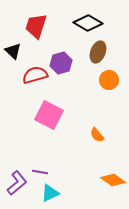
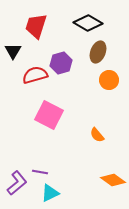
black triangle: rotated 18 degrees clockwise
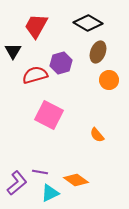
red trapezoid: rotated 12 degrees clockwise
orange diamond: moved 37 px left
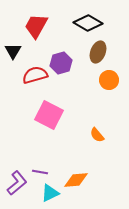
orange diamond: rotated 40 degrees counterclockwise
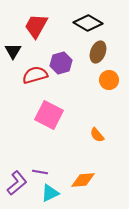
orange diamond: moved 7 px right
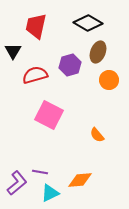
red trapezoid: rotated 16 degrees counterclockwise
purple hexagon: moved 9 px right, 2 px down
orange diamond: moved 3 px left
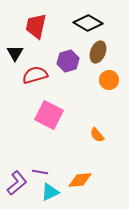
black triangle: moved 2 px right, 2 px down
purple hexagon: moved 2 px left, 4 px up
cyan triangle: moved 1 px up
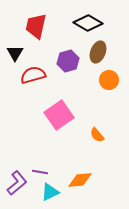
red semicircle: moved 2 px left
pink square: moved 10 px right; rotated 28 degrees clockwise
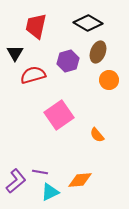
purple L-shape: moved 1 px left, 2 px up
